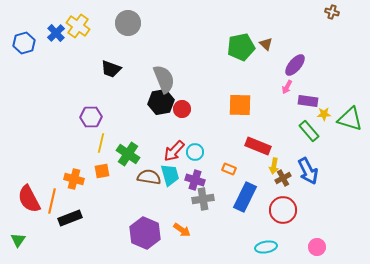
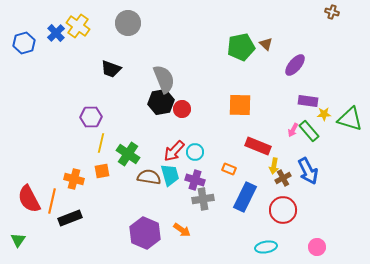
pink arrow at (287, 87): moved 6 px right, 43 px down
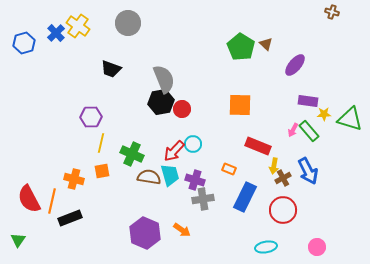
green pentagon at (241, 47): rotated 28 degrees counterclockwise
cyan circle at (195, 152): moved 2 px left, 8 px up
green cross at (128, 154): moved 4 px right; rotated 10 degrees counterclockwise
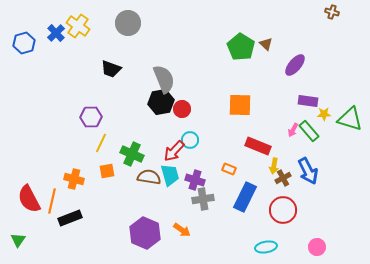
yellow line at (101, 143): rotated 12 degrees clockwise
cyan circle at (193, 144): moved 3 px left, 4 px up
orange square at (102, 171): moved 5 px right
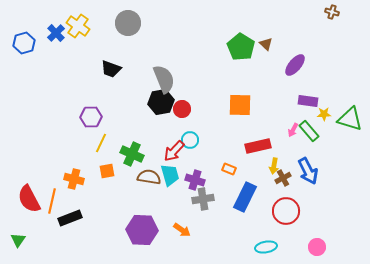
red rectangle at (258, 146): rotated 35 degrees counterclockwise
red circle at (283, 210): moved 3 px right, 1 px down
purple hexagon at (145, 233): moved 3 px left, 3 px up; rotated 20 degrees counterclockwise
